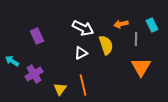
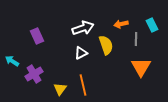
white arrow: rotated 45 degrees counterclockwise
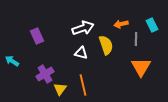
white triangle: rotated 40 degrees clockwise
purple cross: moved 11 px right
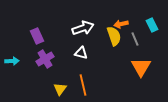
gray line: moved 1 px left; rotated 24 degrees counterclockwise
yellow semicircle: moved 8 px right, 9 px up
cyan arrow: rotated 144 degrees clockwise
purple cross: moved 15 px up
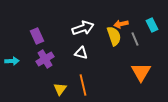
orange triangle: moved 5 px down
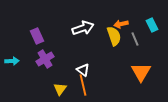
white triangle: moved 2 px right, 17 px down; rotated 24 degrees clockwise
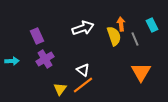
orange arrow: rotated 96 degrees clockwise
orange line: rotated 65 degrees clockwise
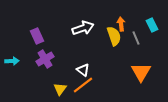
gray line: moved 1 px right, 1 px up
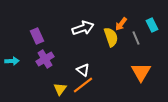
orange arrow: rotated 136 degrees counterclockwise
yellow semicircle: moved 3 px left, 1 px down
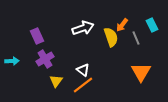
orange arrow: moved 1 px right, 1 px down
yellow triangle: moved 4 px left, 8 px up
